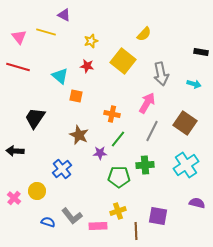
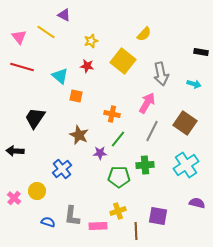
yellow line: rotated 18 degrees clockwise
red line: moved 4 px right
gray L-shape: rotated 45 degrees clockwise
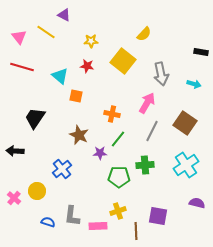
yellow star: rotated 16 degrees clockwise
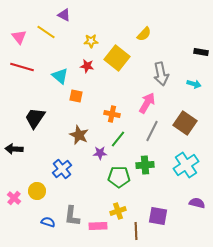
yellow square: moved 6 px left, 3 px up
black arrow: moved 1 px left, 2 px up
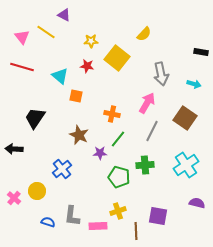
pink triangle: moved 3 px right
brown square: moved 5 px up
green pentagon: rotated 15 degrees clockwise
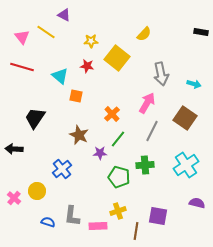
black rectangle: moved 20 px up
orange cross: rotated 35 degrees clockwise
brown line: rotated 12 degrees clockwise
